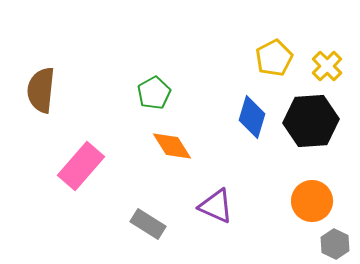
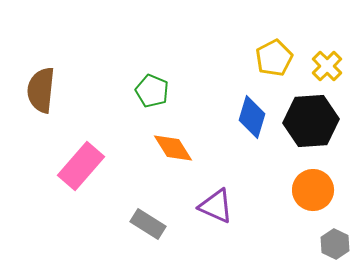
green pentagon: moved 2 px left, 2 px up; rotated 20 degrees counterclockwise
orange diamond: moved 1 px right, 2 px down
orange circle: moved 1 px right, 11 px up
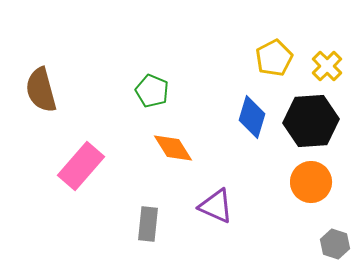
brown semicircle: rotated 21 degrees counterclockwise
orange circle: moved 2 px left, 8 px up
gray rectangle: rotated 64 degrees clockwise
gray hexagon: rotated 8 degrees counterclockwise
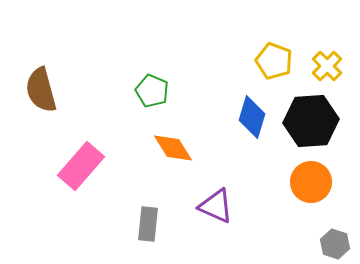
yellow pentagon: moved 3 px down; rotated 24 degrees counterclockwise
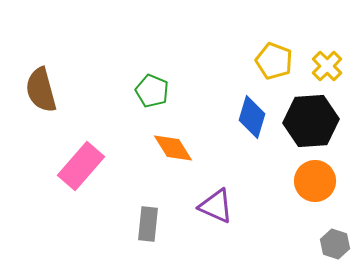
orange circle: moved 4 px right, 1 px up
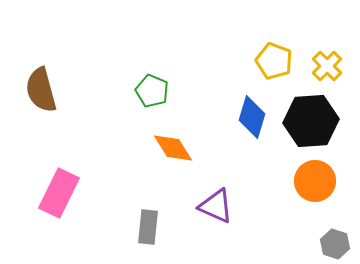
pink rectangle: moved 22 px left, 27 px down; rotated 15 degrees counterclockwise
gray rectangle: moved 3 px down
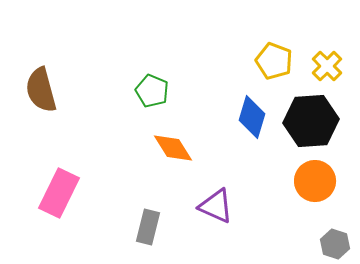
gray rectangle: rotated 8 degrees clockwise
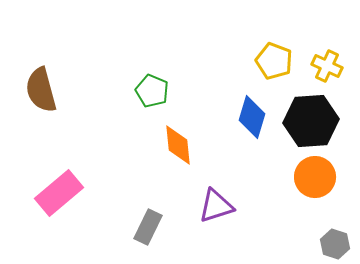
yellow cross: rotated 20 degrees counterclockwise
orange diamond: moved 5 px right, 3 px up; rotated 27 degrees clockwise
orange circle: moved 4 px up
pink rectangle: rotated 24 degrees clockwise
purple triangle: rotated 42 degrees counterclockwise
gray rectangle: rotated 12 degrees clockwise
